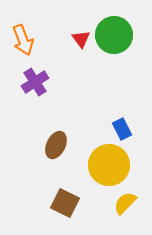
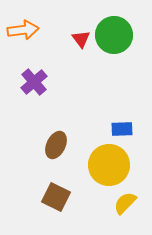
orange arrow: moved 10 px up; rotated 76 degrees counterclockwise
purple cross: moved 1 px left; rotated 8 degrees counterclockwise
blue rectangle: rotated 65 degrees counterclockwise
brown square: moved 9 px left, 6 px up
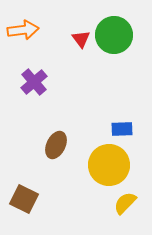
brown square: moved 32 px left, 2 px down
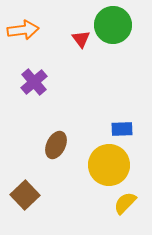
green circle: moved 1 px left, 10 px up
brown square: moved 1 px right, 4 px up; rotated 20 degrees clockwise
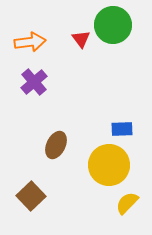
orange arrow: moved 7 px right, 12 px down
brown square: moved 6 px right, 1 px down
yellow semicircle: moved 2 px right
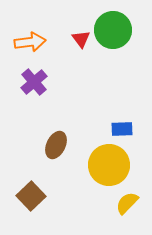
green circle: moved 5 px down
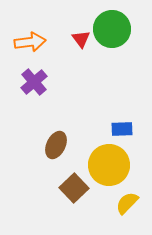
green circle: moved 1 px left, 1 px up
brown square: moved 43 px right, 8 px up
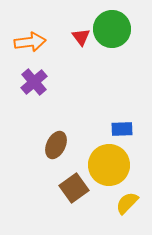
red triangle: moved 2 px up
brown square: rotated 8 degrees clockwise
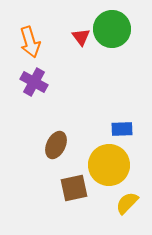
orange arrow: rotated 80 degrees clockwise
purple cross: rotated 20 degrees counterclockwise
brown square: rotated 24 degrees clockwise
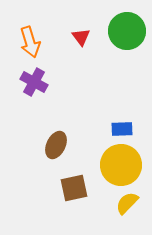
green circle: moved 15 px right, 2 px down
yellow circle: moved 12 px right
